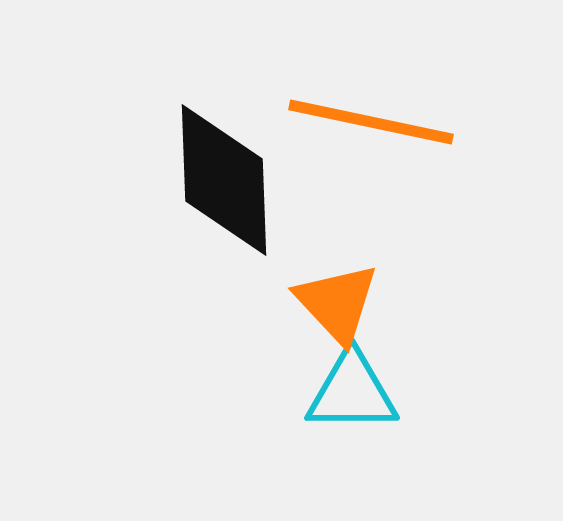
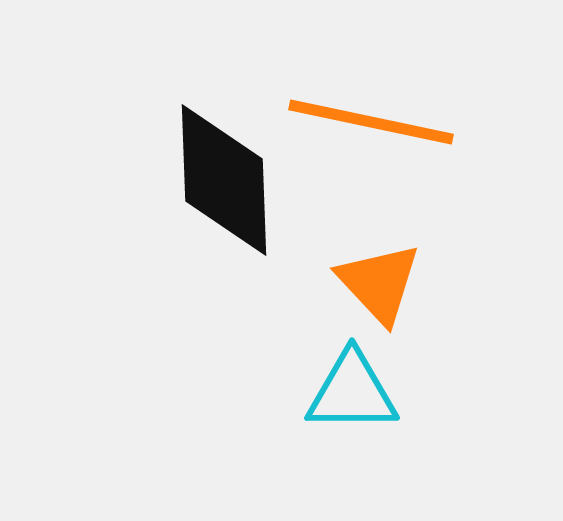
orange triangle: moved 42 px right, 20 px up
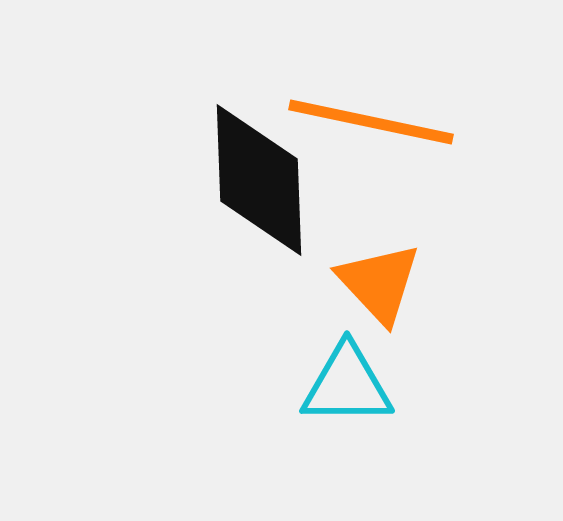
black diamond: moved 35 px right
cyan triangle: moved 5 px left, 7 px up
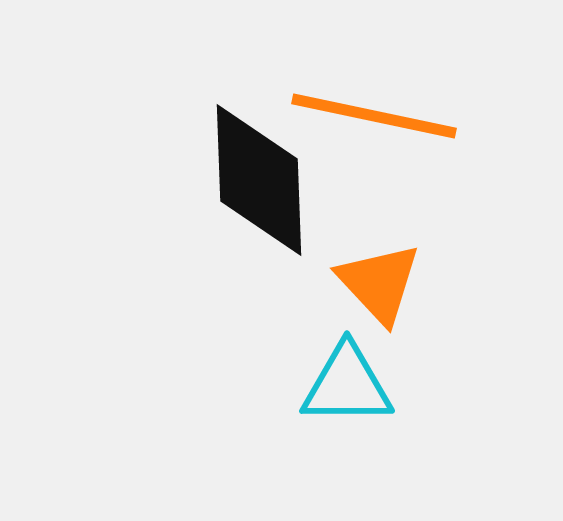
orange line: moved 3 px right, 6 px up
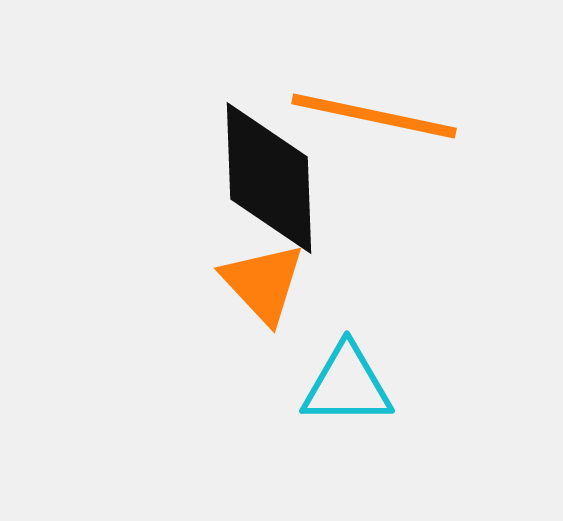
black diamond: moved 10 px right, 2 px up
orange triangle: moved 116 px left
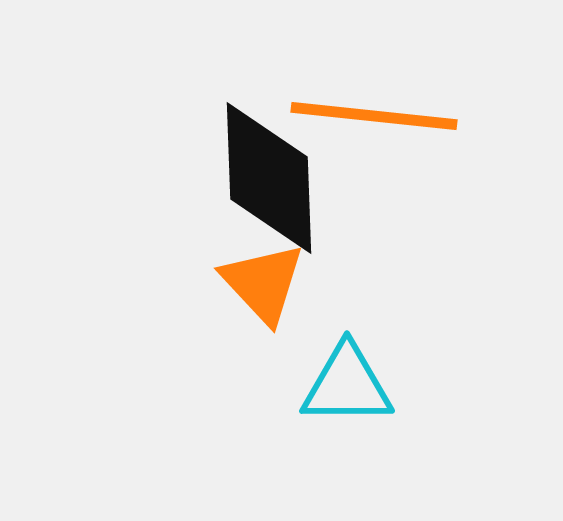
orange line: rotated 6 degrees counterclockwise
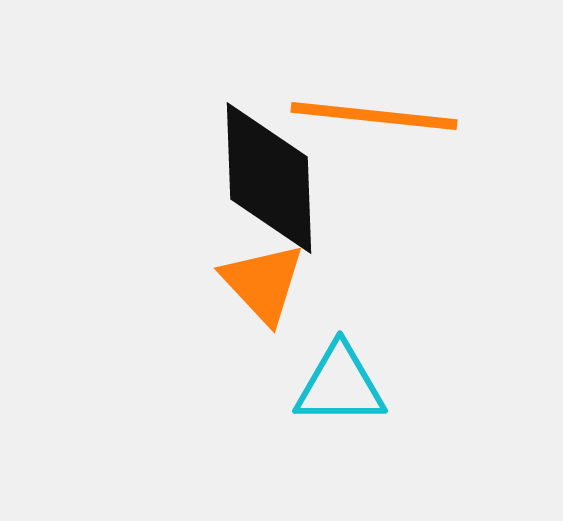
cyan triangle: moved 7 px left
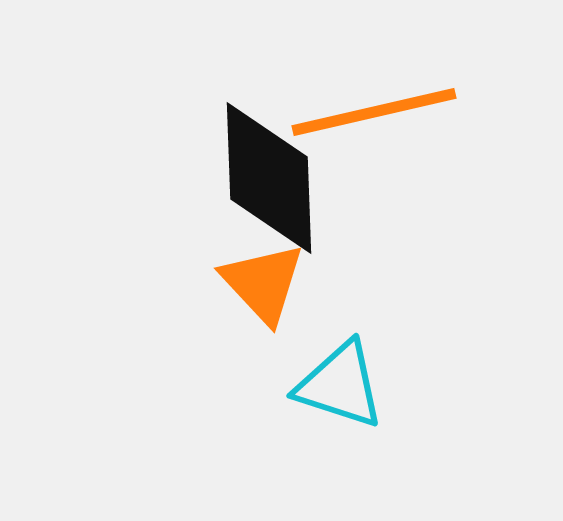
orange line: moved 4 px up; rotated 19 degrees counterclockwise
cyan triangle: rotated 18 degrees clockwise
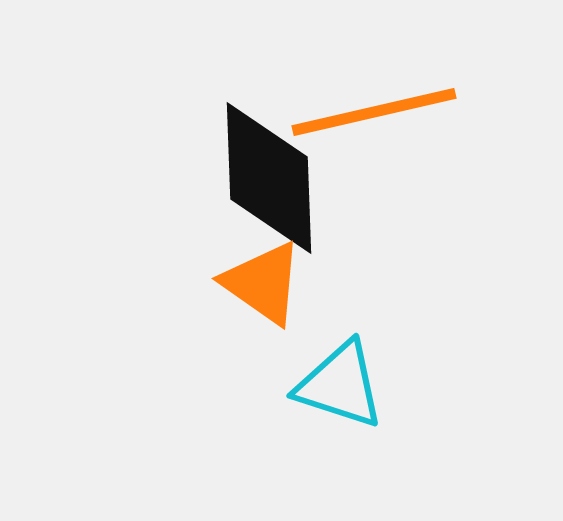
orange triangle: rotated 12 degrees counterclockwise
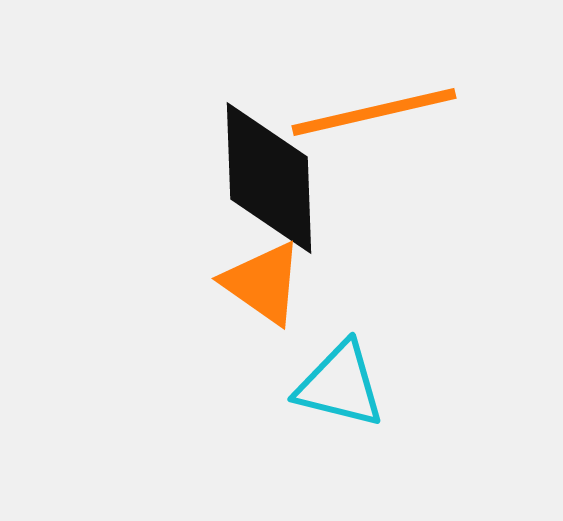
cyan triangle: rotated 4 degrees counterclockwise
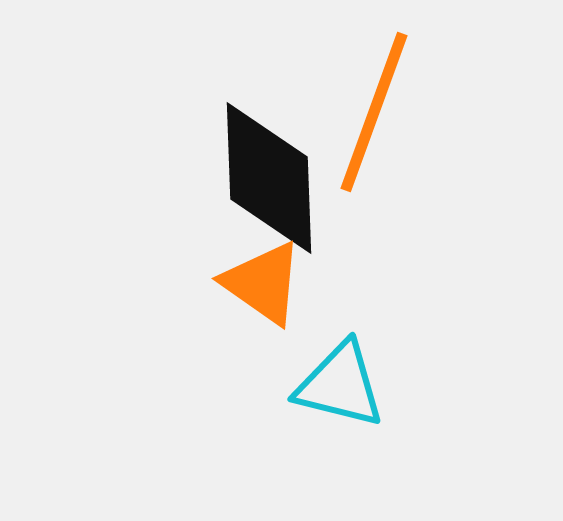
orange line: rotated 57 degrees counterclockwise
